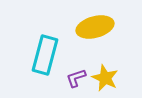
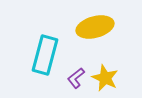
purple L-shape: rotated 20 degrees counterclockwise
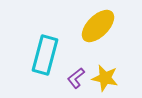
yellow ellipse: moved 3 px right, 1 px up; rotated 30 degrees counterclockwise
yellow star: rotated 12 degrees counterclockwise
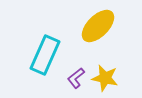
cyan rectangle: rotated 9 degrees clockwise
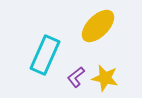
purple L-shape: moved 1 px up
